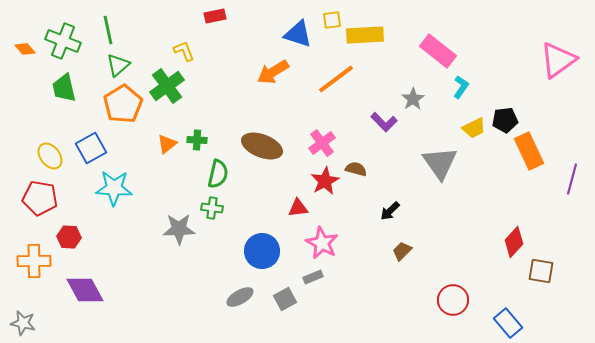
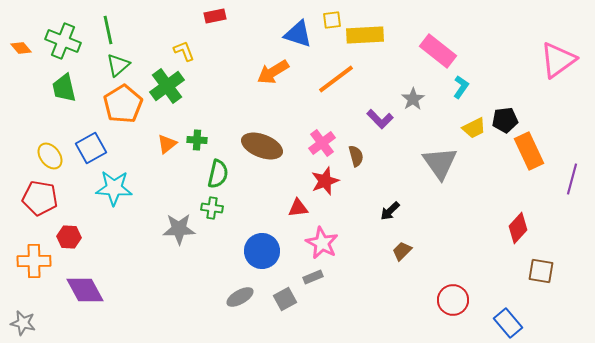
orange diamond at (25, 49): moved 4 px left, 1 px up
purple L-shape at (384, 122): moved 4 px left, 3 px up
brown semicircle at (356, 169): moved 13 px up; rotated 60 degrees clockwise
red star at (325, 181): rotated 8 degrees clockwise
red diamond at (514, 242): moved 4 px right, 14 px up
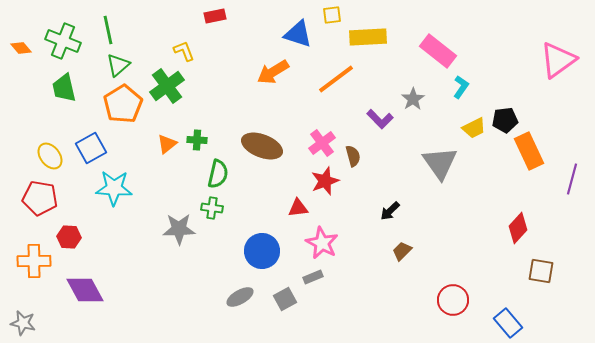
yellow square at (332, 20): moved 5 px up
yellow rectangle at (365, 35): moved 3 px right, 2 px down
brown semicircle at (356, 156): moved 3 px left
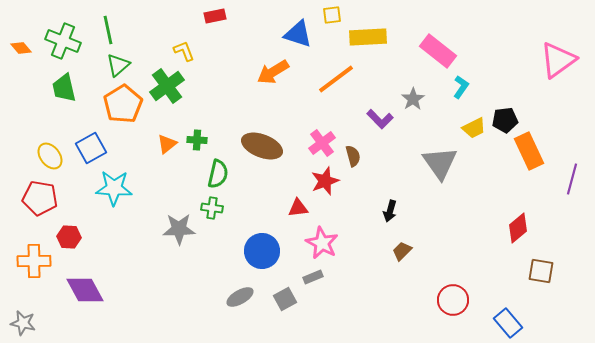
black arrow at (390, 211): rotated 30 degrees counterclockwise
red diamond at (518, 228): rotated 8 degrees clockwise
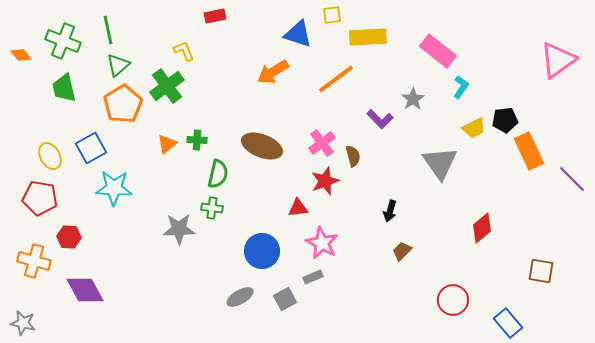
orange diamond at (21, 48): moved 7 px down
yellow ellipse at (50, 156): rotated 8 degrees clockwise
purple line at (572, 179): rotated 60 degrees counterclockwise
red diamond at (518, 228): moved 36 px left
orange cross at (34, 261): rotated 16 degrees clockwise
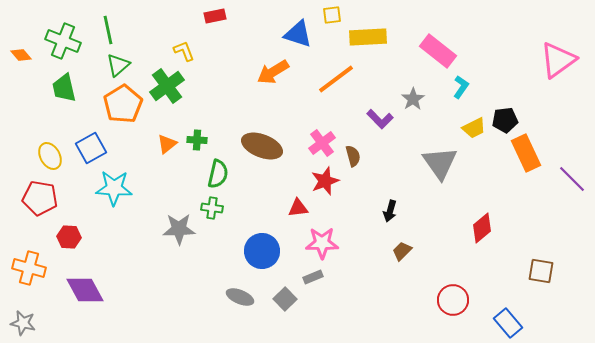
orange rectangle at (529, 151): moved 3 px left, 2 px down
pink star at (322, 243): rotated 28 degrees counterclockwise
orange cross at (34, 261): moved 5 px left, 7 px down
gray ellipse at (240, 297): rotated 52 degrees clockwise
gray square at (285, 299): rotated 15 degrees counterclockwise
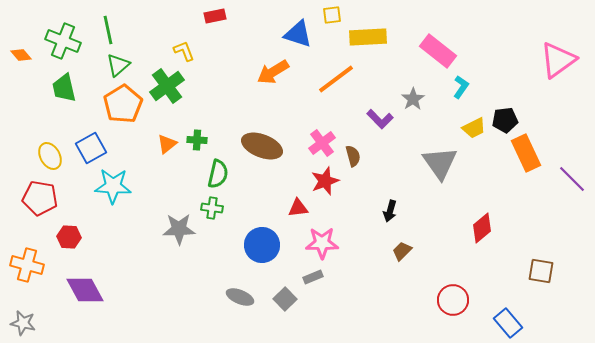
cyan star at (114, 188): moved 1 px left, 2 px up
blue circle at (262, 251): moved 6 px up
orange cross at (29, 268): moved 2 px left, 3 px up
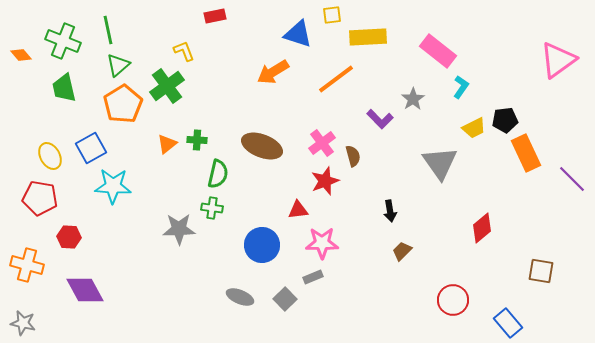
red triangle at (298, 208): moved 2 px down
black arrow at (390, 211): rotated 25 degrees counterclockwise
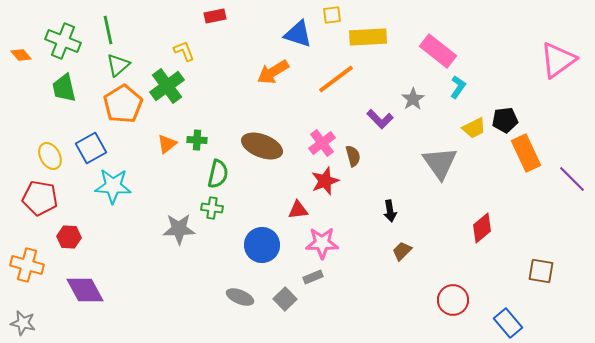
cyan L-shape at (461, 87): moved 3 px left
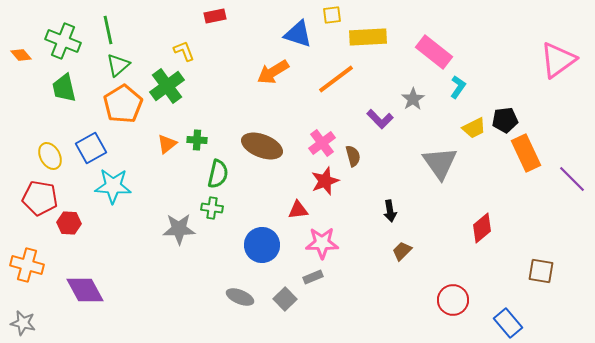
pink rectangle at (438, 51): moved 4 px left, 1 px down
red hexagon at (69, 237): moved 14 px up
